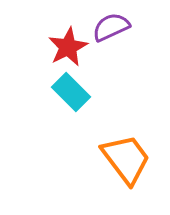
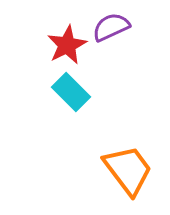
red star: moved 1 px left, 2 px up
orange trapezoid: moved 2 px right, 11 px down
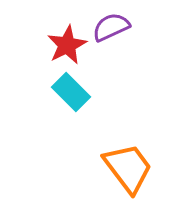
orange trapezoid: moved 2 px up
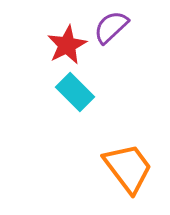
purple semicircle: rotated 18 degrees counterclockwise
cyan rectangle: moved 4 px right
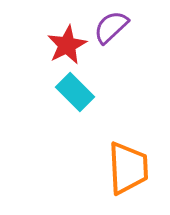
orange trapezoid: rotated 34 degrees clockwise
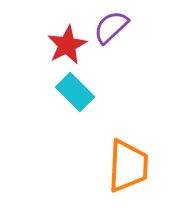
orange trapezoid: moved 2 px up; rotated 6 degrees clockwise
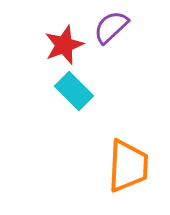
red star: moved 3 px left; rotated 6 degrees clockwise
cyan rectangle: moved 1 px left, 1 px up
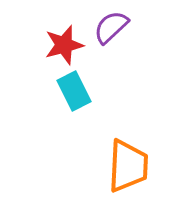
red star: rotated 6 degrees clockwise
cyan rectangle: rotated 18 degrees clockwise
